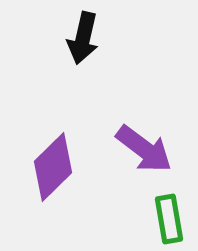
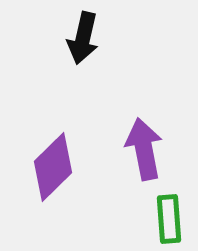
purple arrow: rotated 138 degrees counterclockwise
green rectangle: rotated 6 degrees clockwise
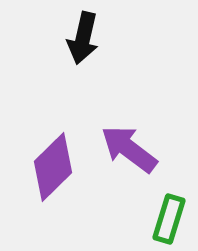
purple arrow: moved 15 px left; rotated 42 degrees counterclockwise
green rectangle: rotated 21 degrees clockwise
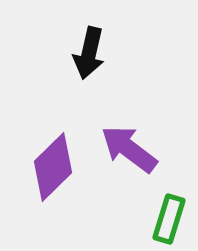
black arrow: moved 6 px right, 15 px down
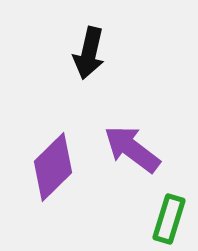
purple arrow: moved 3 px right
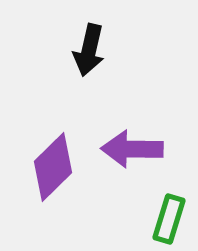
black arrow: moved 3 px up
purple arrow: rotated 36 degrees counterclockwise
